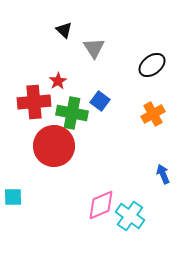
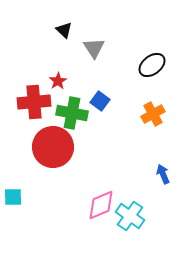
red circle: moved 1 px left, 1 px down
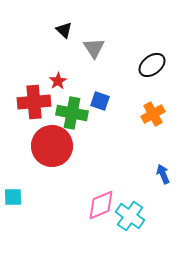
blue square: rotated 18 degrees counterclockwise
red circle: moved 1 px left, 1 px up
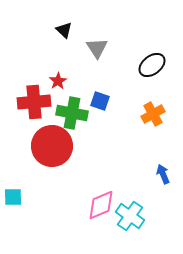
gray triangle: moved 3 px right
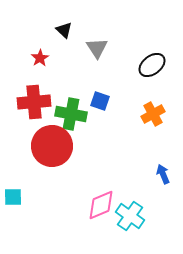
red star: moved 18 px left, 23 px up
green cross: moved 1 px left, 1 px down
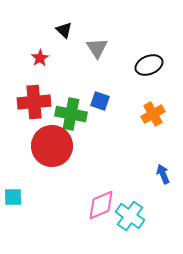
black ellipse: moved 3 px left; rotated 16 degrees clockwise
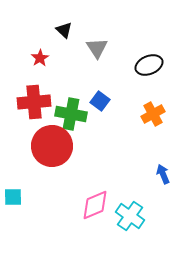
blue square: rotated 18 degrees clockwise
pink diamond: moved 6 px left
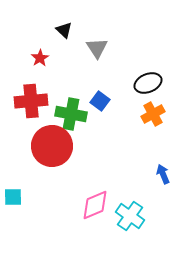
black ellipse: moved 1 px left, 18 px down
red cross: moved 3 px left, 1 px up
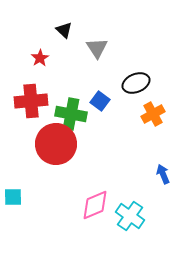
black ellipse: moved 12 px left
red circle: moved 4 px right, 2 px up
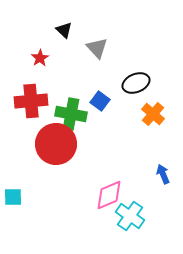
gray triangle: rotated 10 degrees counterclockwise
orange cross: rotated 20 degrees counterclockwise
pink diamond: moved 14 px right, 10 px up
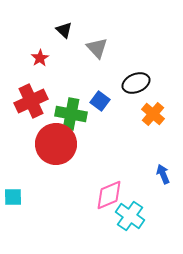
red cross: rotated 20 degrees counterclockwise
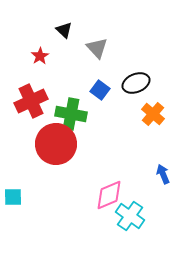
red star: moved 2 px up
blue square: moved 11 px up
